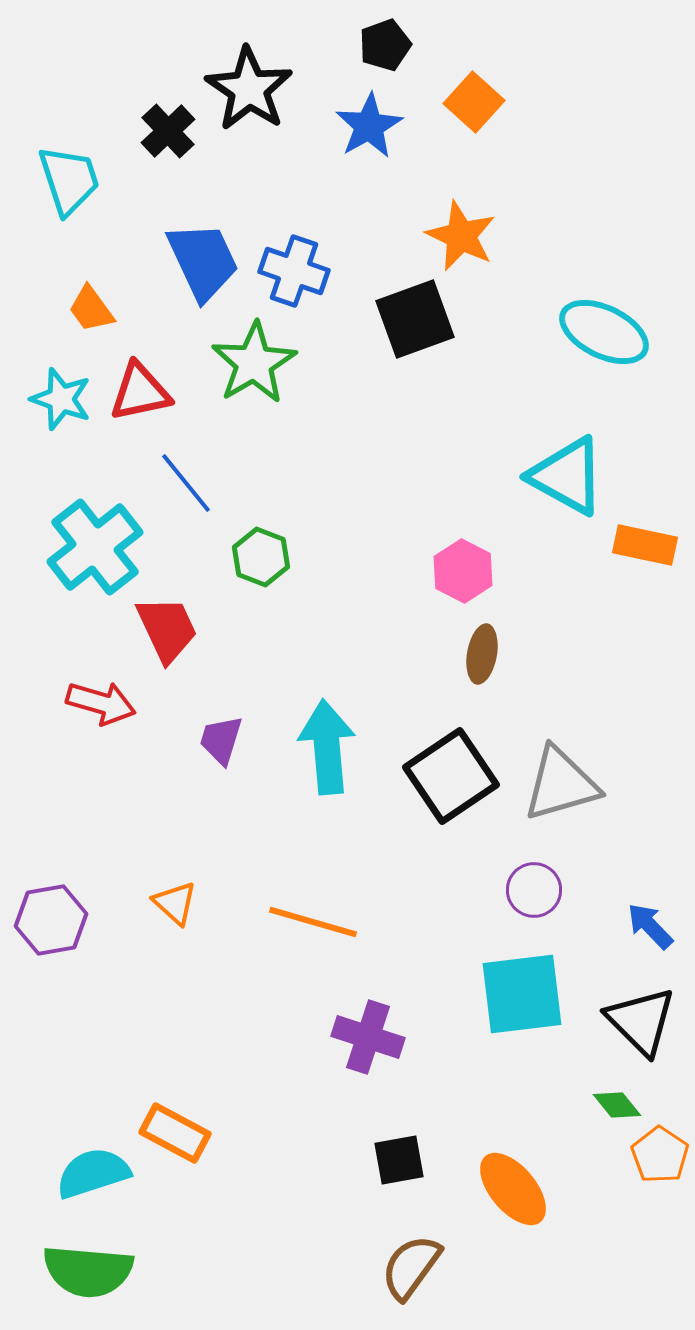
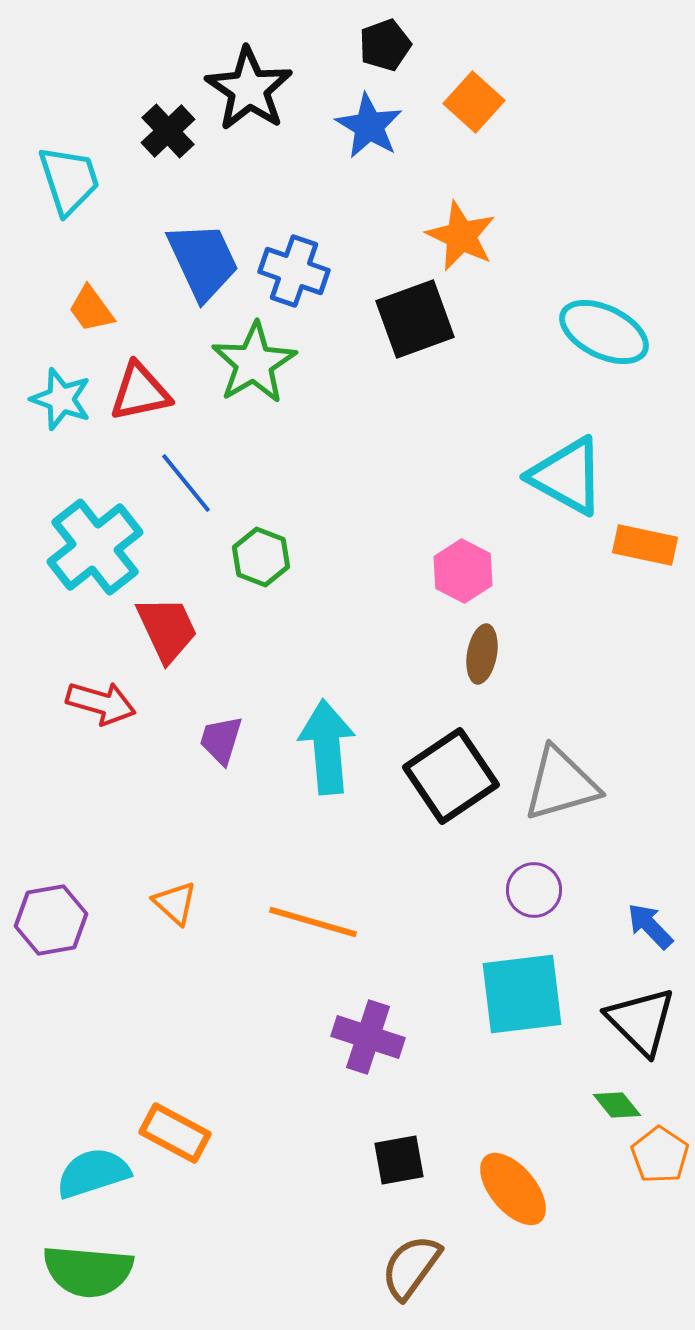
blue star at (369, 126): rotated 12 degrees counterclockwise
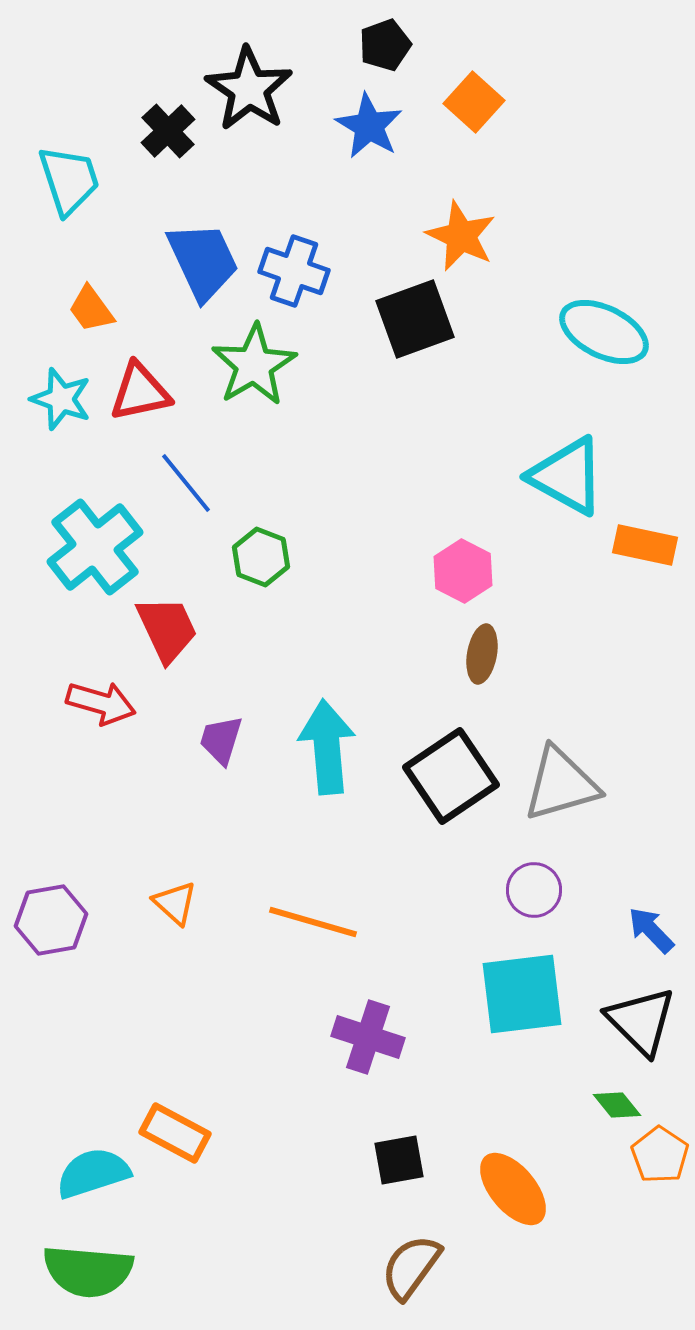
green star at (254, 363): moved 2 px down
blue arrow at (650, 926): moved 1 px right, 4 px down
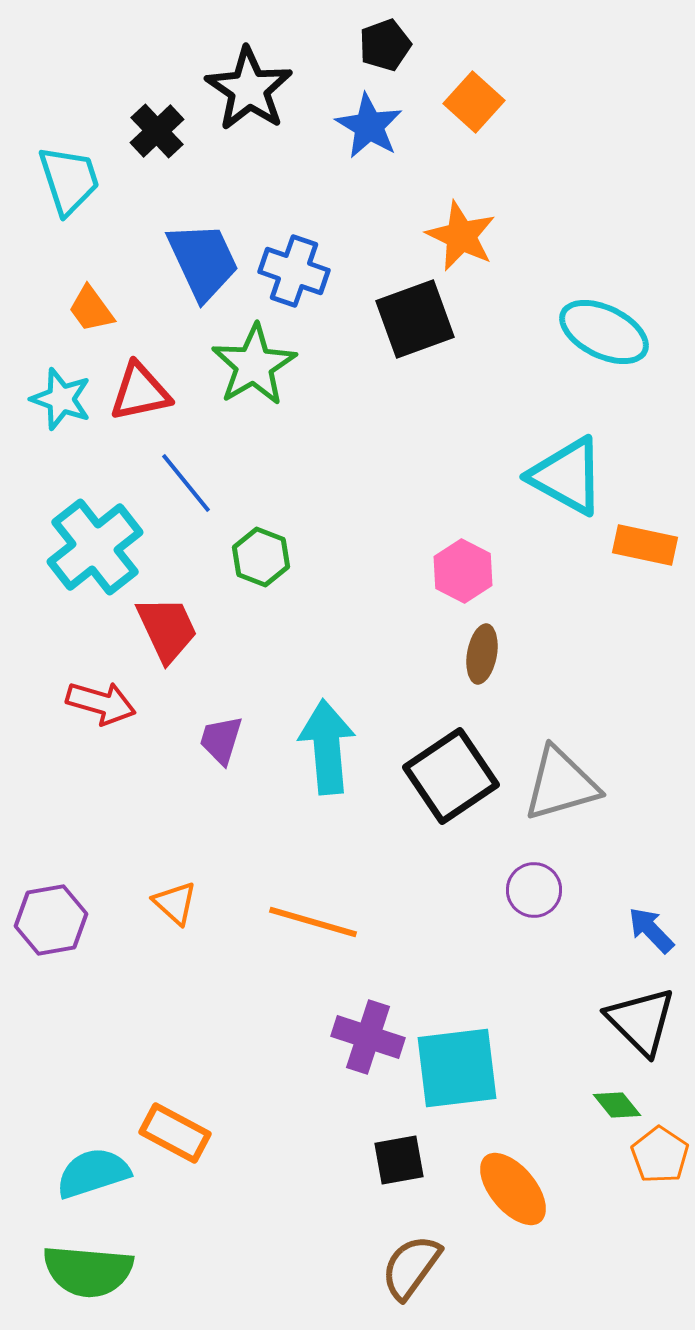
black cross at (168, 131): moved 11 px left
cyan square at (522, 994): moved 65 px left, 74 px down
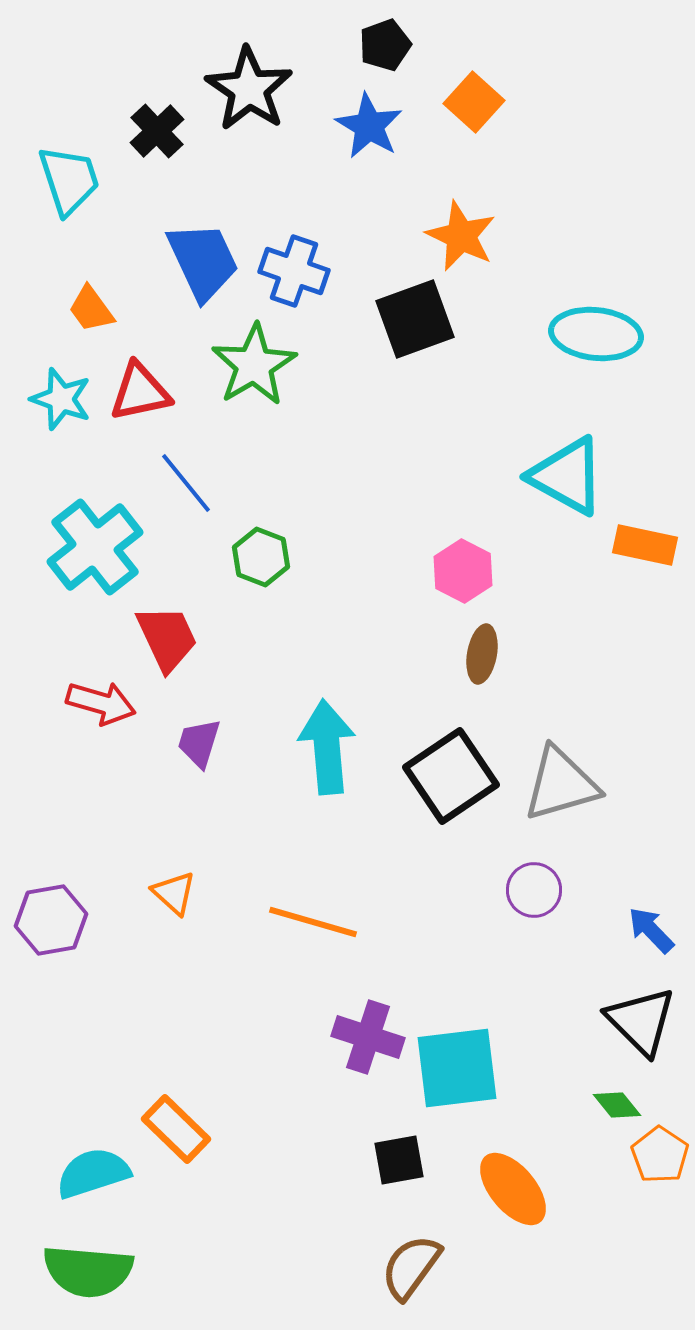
cyan ellipse at (604, 332): moved 8 px left, 2 px down; rotated 20 degrees counterclockwise
red trapezoid at (167, 629): moved 9 px down
purple trapezoid at (221, 740): moved 22 px left, 3 px down
orange triangle at (175, 903): moved 1 px left, 10 px up
orange rectangle at (175, 1133): moved 1 px right, 4 px up; rotated 16 degrees clockwise
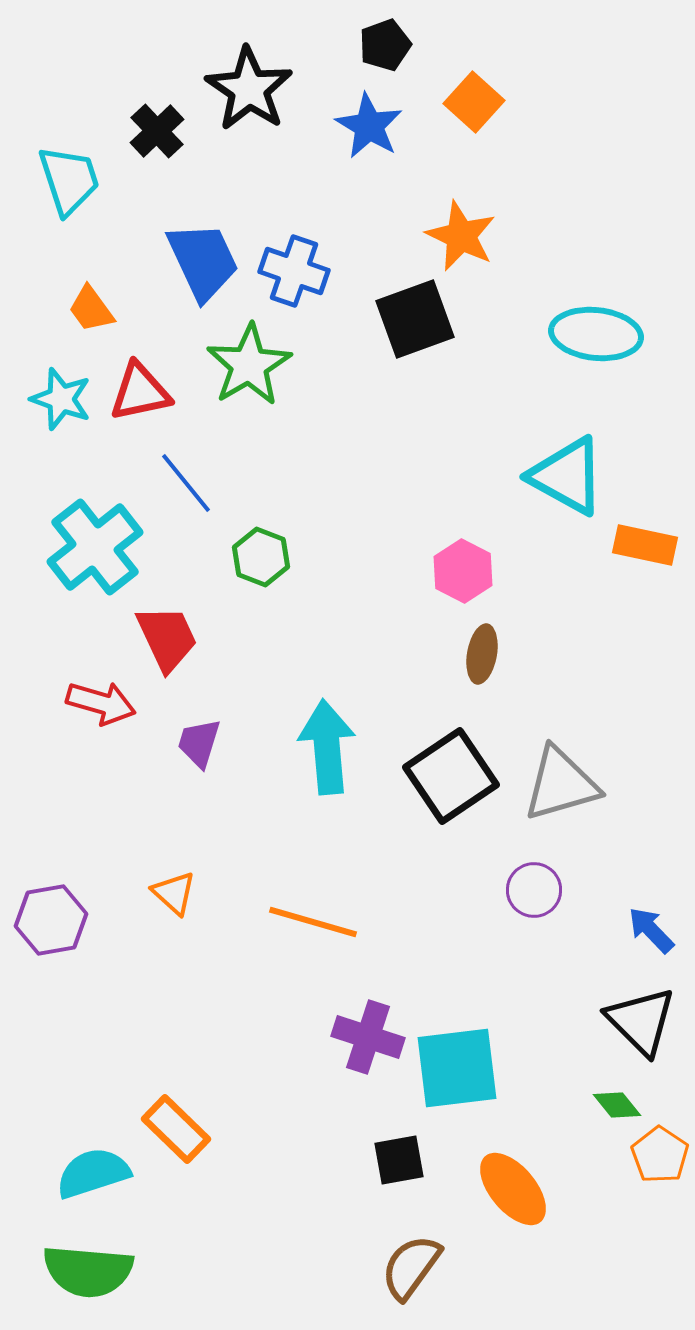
green star at (254, 365): moved 5 px left
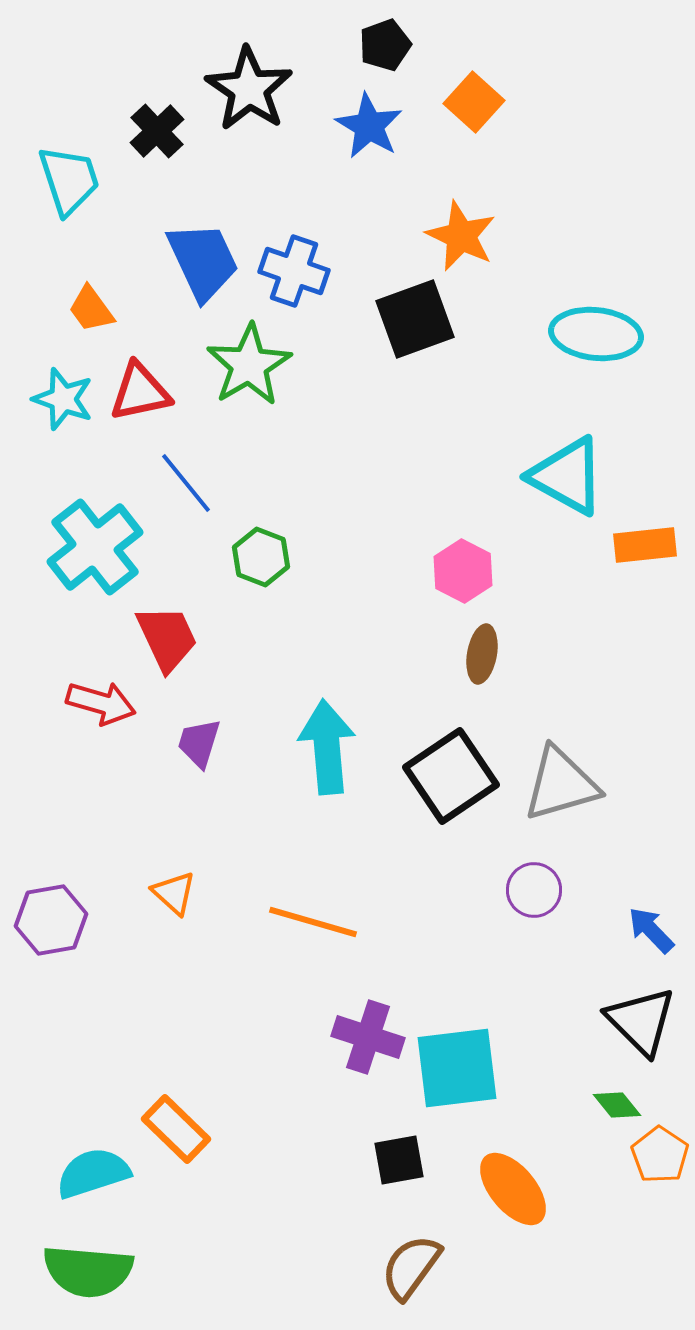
cyan star at (61, 399): moved 2 px right
orange rectangle at (645, 545): rotated 18 degrees counterclockwise
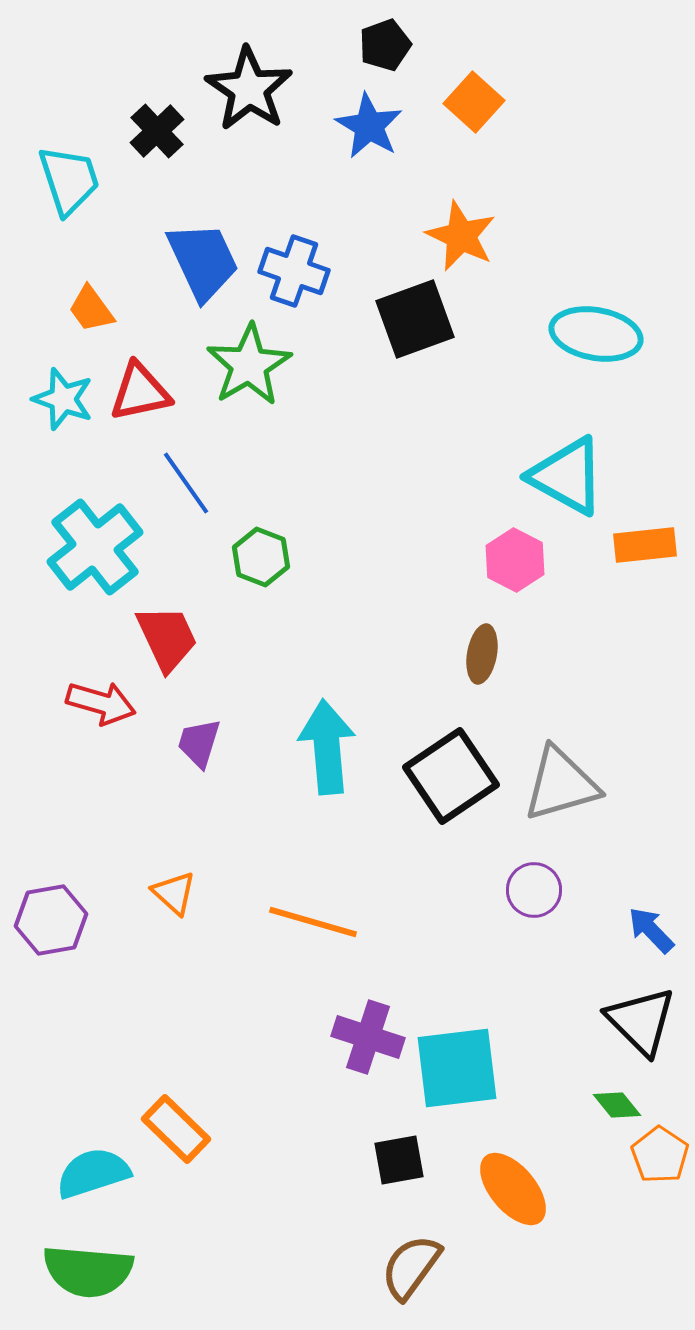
cyan ellipse at (596, 334): rotated 4 degrees clockwise
blue line at (186, 483): rotated 4 degrees clockwise
pink hexagon at (463, 571): moved 52 px right, 11 px up
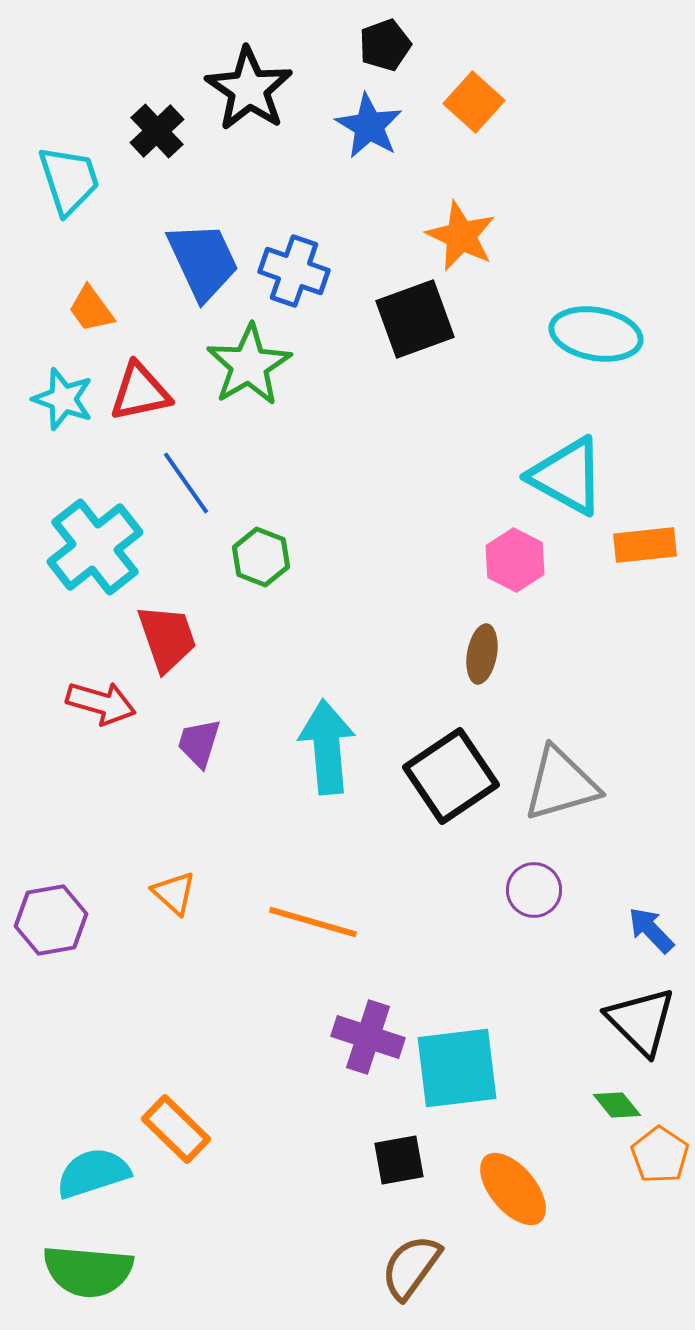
red trapezoid at (167, 638): rotated 6 degrees clockwise
